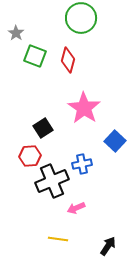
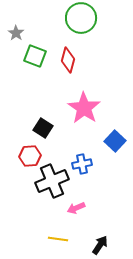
black square: rotated 24 degrees counterclockwise
black arrow: moved 8 px left, 1 px up
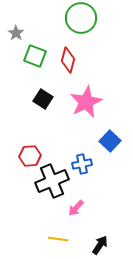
pink star: moved 2 px right, 6 px up; rotated 12 degrees clockwise
black square: moved 29 px up
blue square: moved 5 px left
pink arrow: rotated 24 degrees counterclockwise
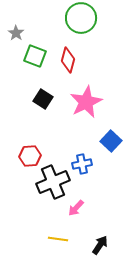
blue square: moved 1 px right
black cross: moved 1 px right, 1 px down
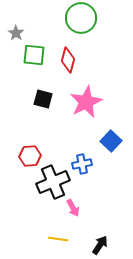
green square: moved 1 px left, 1 px up; rotated 15 degrees counterclockwise
black square: rotated 18 degrees counterclockwise
pink arrow: moved 3 px left; rotated 72 degrees counterclockwise
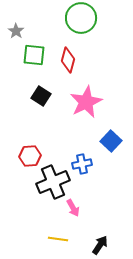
gray star: moved 2 px up
black square: moved 2 px left, 3 px up; rotated 18 degrees clockwise
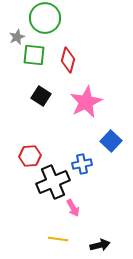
green circle: moved 36 px left
gray star: moved 1 px right, 6 px down; rotated 14 degrees clockwise
black arrow: rotated 42 degrees clockwise
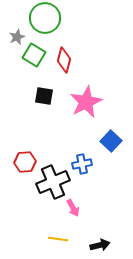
green square: rotated 25 degrees clockwise
red diamond: moved 4 px left
black square: moved 3 px right; rotated 24 degrees counterclockwise
red hexagon: moved 5 px left, 6 px down
